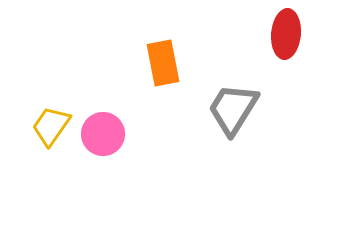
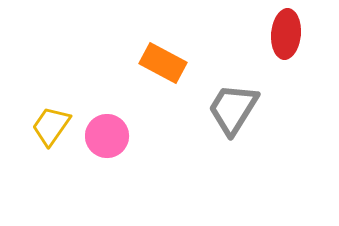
orange rectangle: rotated 51 degrees counterclockwise
pink circle: moved 4 px right, 2 px down
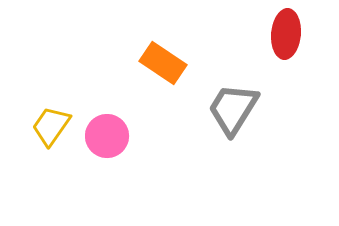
orange rectangle: rotated 6 degrees clockwise
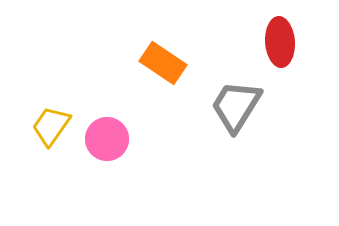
red ellipse: moved 6 px left, 8 px down; rotated 9 degrees counterclockwise
gray trapezoid: moved 3 px right, 3 px up
pink circle: moved 3 px down
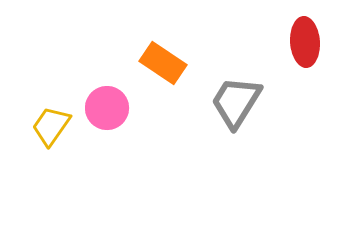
red ellipse: moved 25 px right
gray trapezoid: moved 4 px up
pink circle: moved 31 px up
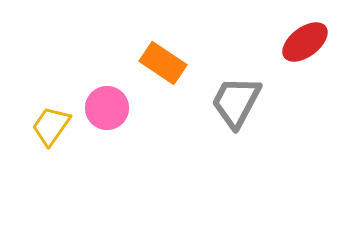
red ellipse: rotated 57 degrees clockwise
gray trapezoid: rotated 4 degrees counterclockwise
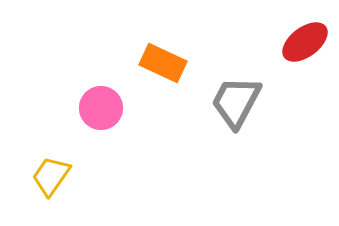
orange rectangle: rotated 9 degrees counterclockwise
pink circle: moved 6 px left
yellow trapezoid: moved 50 px down
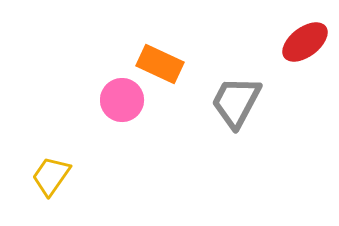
orange rectangle: moved 3 px left, 1 px down
pink circle: moved 21 px right, 8 px up
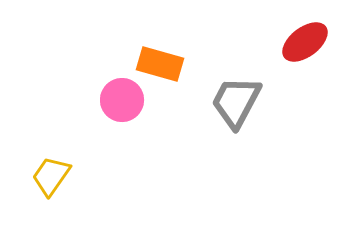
orange rectangle: rotated 9 degrees counterclockwise
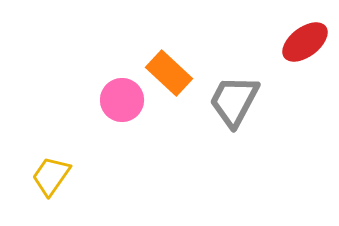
orange rectangle: moved 9 px right, 9 px down; rotated 27 degrees clockwise
gray trapezoid: moved 2 px left, 1 px up
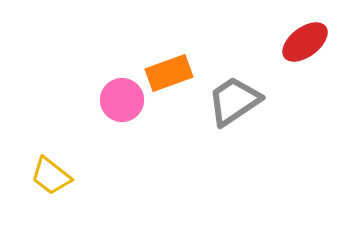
orange rectangle: rotated 63 degrees counterclockwise
gray trapezoid: rotated 28 degrees clockwise
yellow trapezoid: rotated 87 degrees counterclockwise
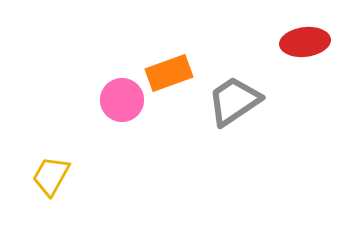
red ellipse: rotated 30 degrees clockwise
yellow trapezoid: rotated 81 degrees clockwise
